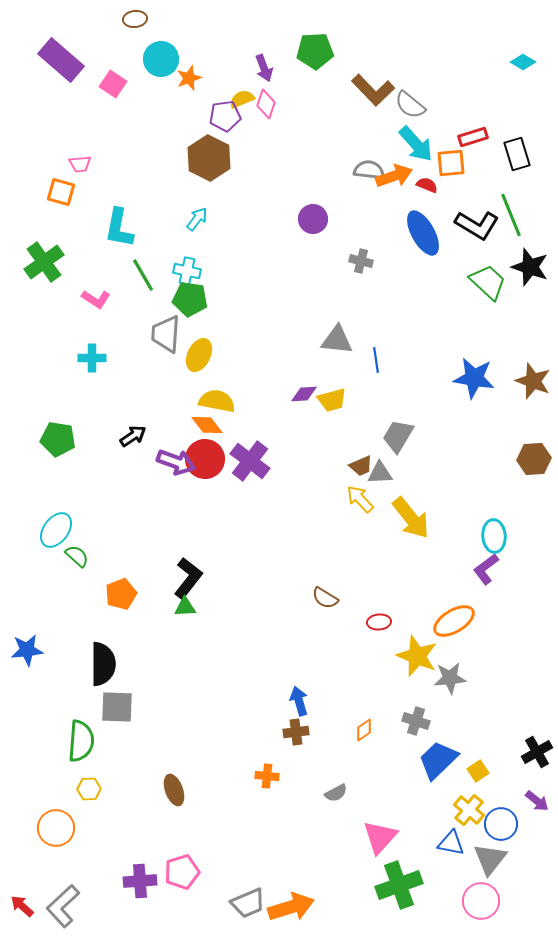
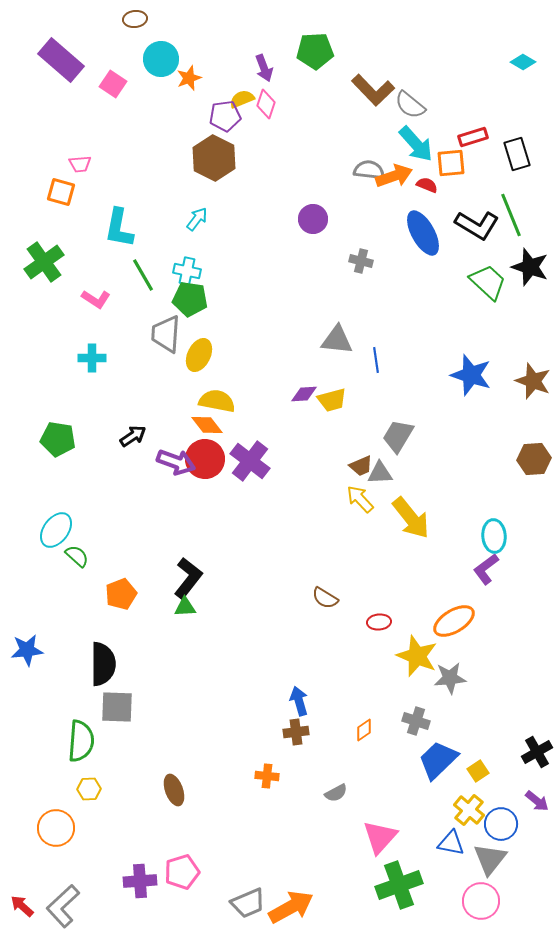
brown hexagon at (209, 158): moved 5 px right
blue star at (474, 378): moved 3 px left, 3 px up; rotated 9 degrees clockwise
orange arrow at (291, 907): rotated 12 degrees counterclockwise
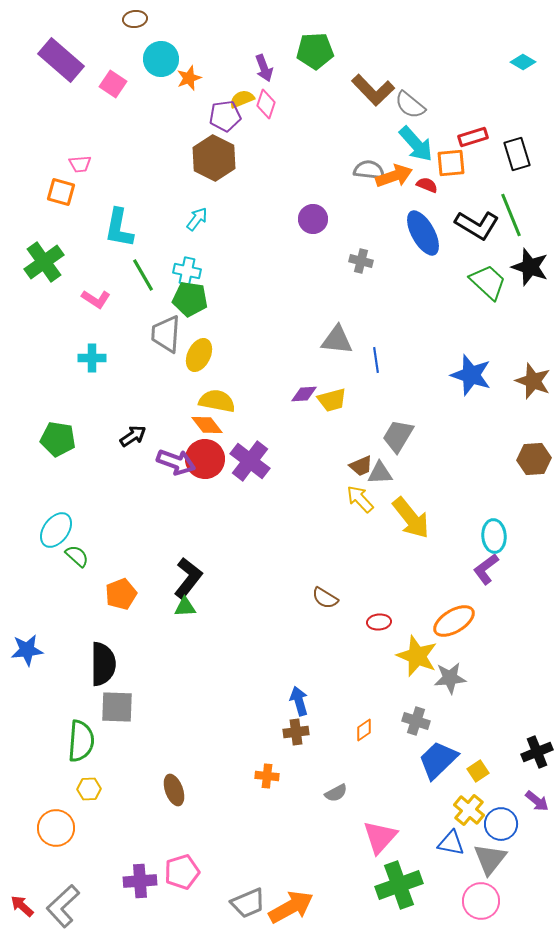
black cross at (537, 752): rotated 8 degrees clockwise
